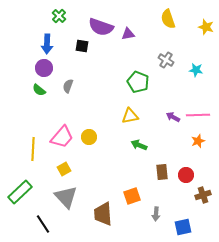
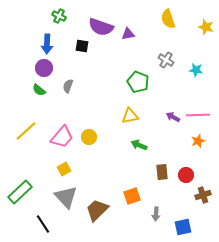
green cross: rotated 16 degrees counterclockwise
yellow line: moved 7 px left, 18 px up; rotated 45 degrees clockwise
brown trapezoid: moved 6 px left, 4 px up; rotated 50 degrees clockwise
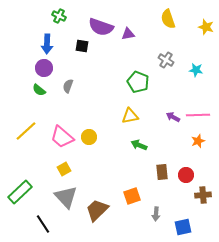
pink trapezoid: rotated 90 degrees clockwise
brown cross: rotated 14 degrees clockwise
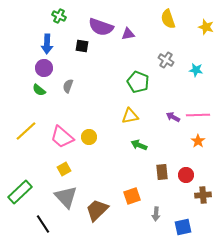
orange star: rotated 16 degrees counterclockwise
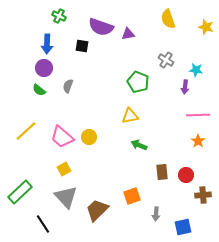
purple arrow: moved 12 px right, 30 px up; rotated 112 degrees counterclockwise
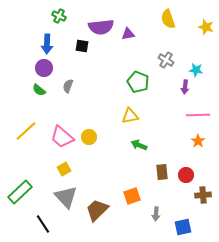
purple semicircle: rotated 25 degrees counterclockwise
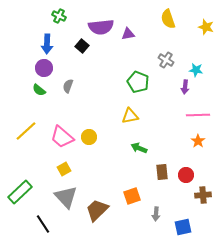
black square: rotated 32 degrees clockwise
green arrow: moved 3 px down
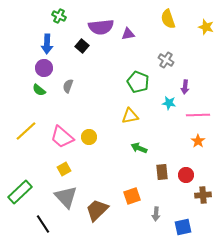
cyan star: moved 27 px left, 33 px down
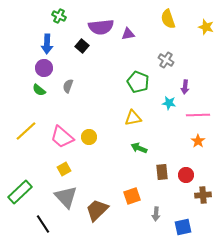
yellow triangle: moved 3 px right, 2 px down
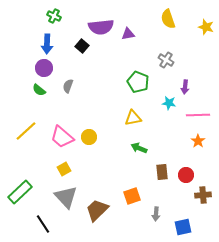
green cross: moved 5 px left
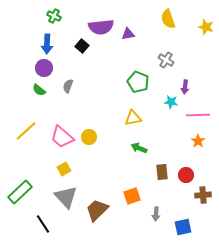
cyan star: moved 2 px right, 1 px up
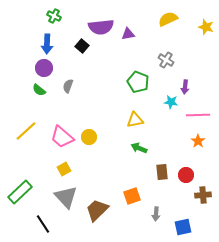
yellow semicircle: rotated 84 degrees clockwise
yellow triangle: moved 2 px right, 2 px down
